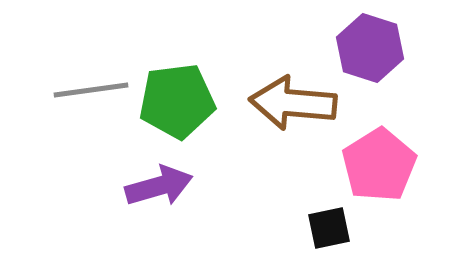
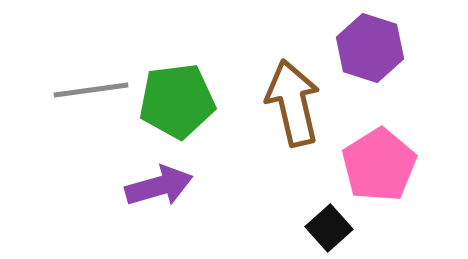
brown arrow: rotated 72 degrees clockwise
black square: rotated 30 degrees counterclockwise
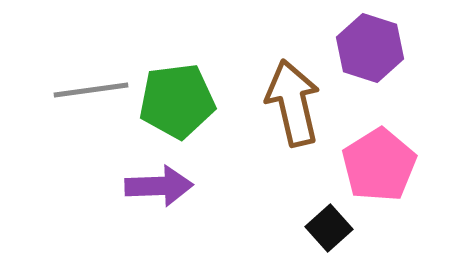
purple arrow: rotated 14 degrees clockwise
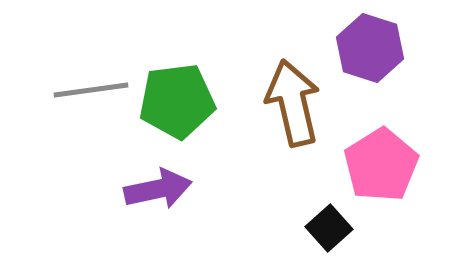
pink pentagon: moved 2 px right
purple arrow: moved 1 px left, 3 px down; rotated 10 degrees counterclockwise
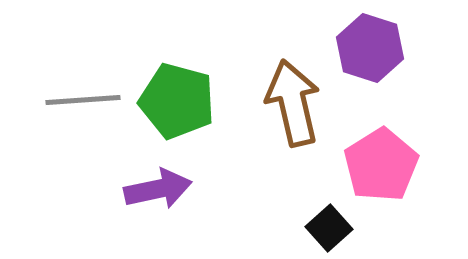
gray line: moved 8 px left, 10 px down; rotated 4 degrees clockwise
green pentagon: rotated 22 degrees clockwise
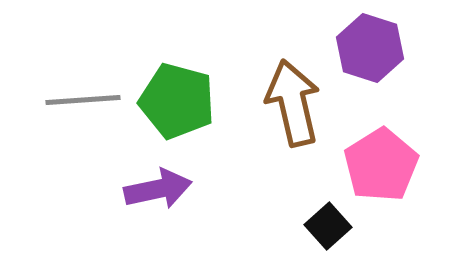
black square: moved 1 px left, 2 px up
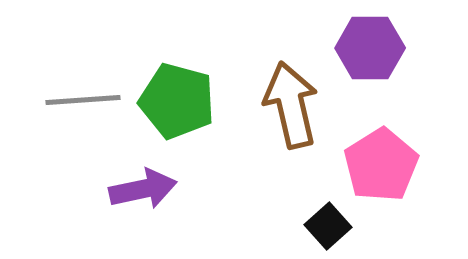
purple hexagon: rotated 18 degrees counterclockwise
brown arrow: moved 2 px left, 2 px down
purple arrow: moved 15 px left
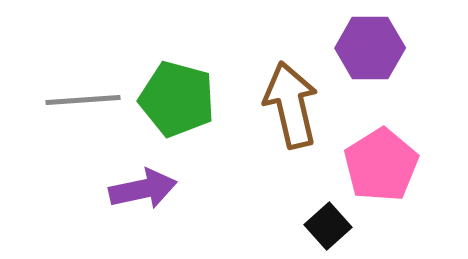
green pentagon: moved 2 px up
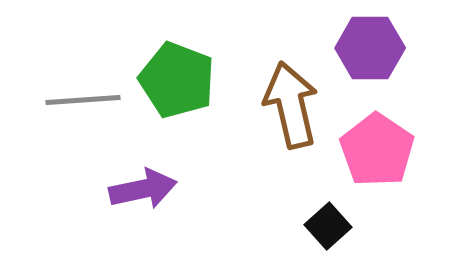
green pentagon: moved 19 px up; rotated 6 degrees clockwise
pink pentagon: moved 4 px left, 15 px up; rotated 6 degrees counterclockwise
